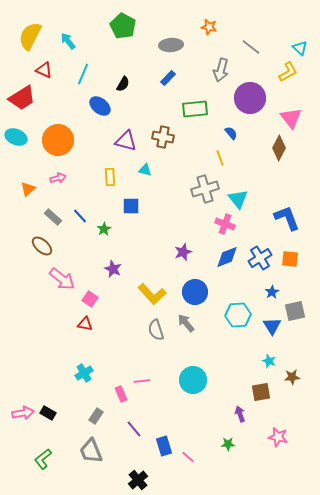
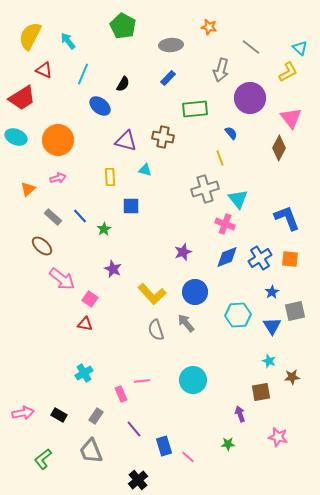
black rectangle at (48, 413): moved 11 px right, 2 px down
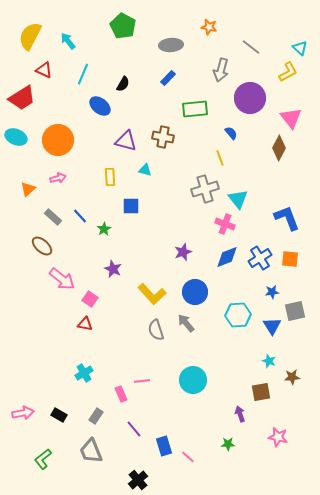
blue star at (272, 292): rotated 24 degrees clockwise
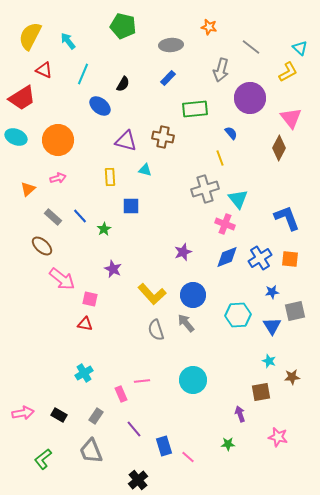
green pentagon at (123, 26): rotated 15 degrees counterclockwise
blue circle at (195, 292): moved 2 px left, 3 px down
pink square at (90, 299): rotated 21 degrees counterclockwise
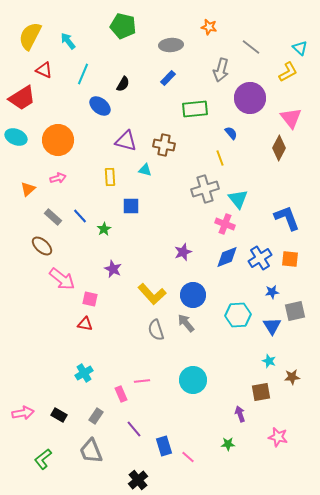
brown cross at (163, 137): moved 1 px right, 8 px down
